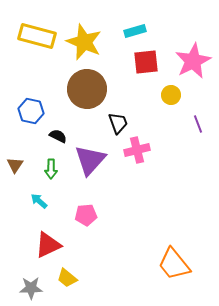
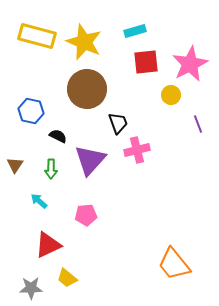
pink star: moved 3 px left, 3 px down
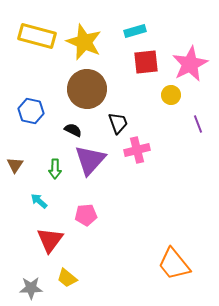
black semicircle: moved 15 px right, 6 px up
green arrow: moved 4 px right
red triangle: moved 2 px right, 5 px up; rotated 28 degrees counterclockwise
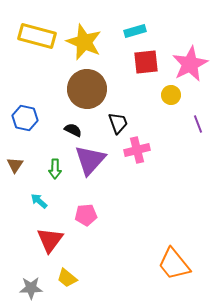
blue hexagon: moved 6 px left, 7 px down
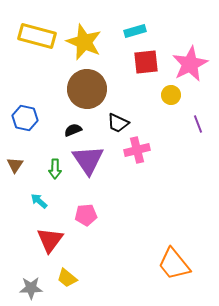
black trapezoid: rotated 135 degrees clockwise
black semicircle: rotated 48 degrees counterclockwise
purple triangle: moved 2 px left; rotated 16 degrees counterclockwise
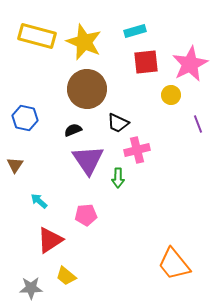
green arrow: moved 63 px right, 9 px down
red triangle: rotated 20 degrees clockwise
yellow trapezoid: moved 1 px left, 2 px up
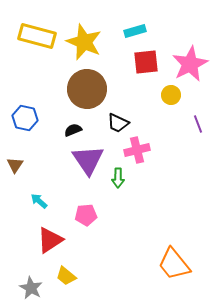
gray star: rotated 30 degrees clockwise
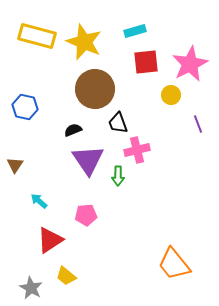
brown circle: moved 8 px right
blue hexagon: moved 11 px up
black trapezoid: rotated 45 degrees clockwise
green arrow: moved 2 px up
